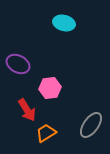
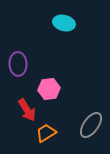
purple ellipse: rotated 60 degrees clockwise
pink hexagon: moved 1 px left, 1 px down
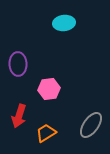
cyan ellipse: rotated 20 degrees counterclockwise
red arrow: moved 8 px left, 6 px down; rotated 50 degrees clockwise
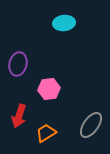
purple ellipse: rotated 15 degrees clockwise
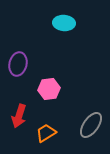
cyan ellipse: rotated 10 degrees clockwise
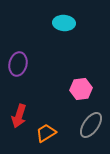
pink hexagon: moved 32 px right
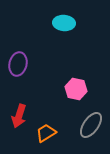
pink hexagon: moved 5 px left; rotated 20 degrees clockwise
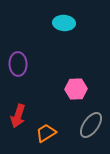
purple ellipse: rotated 15 degrees counterclockwise
pink hexagon: rotated 15 degrees counterclockwise
red arrow: moved 1 px left
